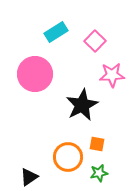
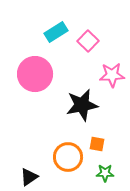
pink square: moved 7 px left
black star: rotated 16 degrees clockwise
green star: moved 6 px right; rotated 12 degrees clockwise
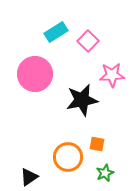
black star: moved 5 px up
green star: rotated 24 degrees counterclockwise
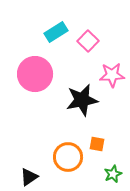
green star: moved 8 px right, 1 px down
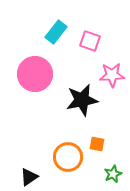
cyan rectangle: rotated 20 degrees counterclockwise
pink square: moved 2 px right; rotated 25 degrees counterclockwise
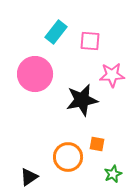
pink square: rotated 15 degrees counterclockwise
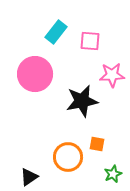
black star: moved 1 px down
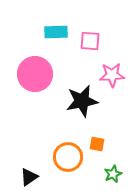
cyan rectangle: rotated 50 degrees clockwise
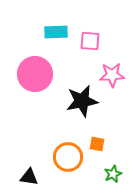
black triangle: rotated 42 degrees clockwise
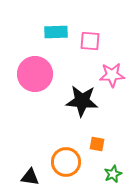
black star: rotated 16 degrees clockwise
orange circle: moved 2 px left, 5 px down
black triangle: moved 1 px right
